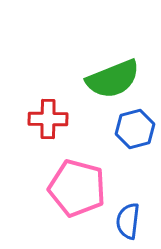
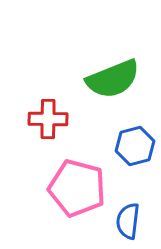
blue hexagon: moved 17 px down
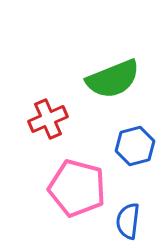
red cross: rotated 24 degrees counterclockwise
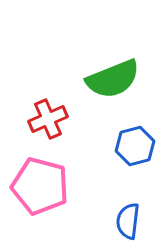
pink pentagon: moved 37 px left, 2 px up
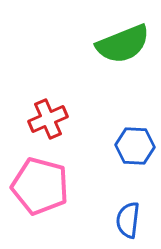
green semicircle: moved 10 px right, 35 px up
blue hexagon: rotated 18 degrees clockwise
blue semicircle: moved 1 px up
